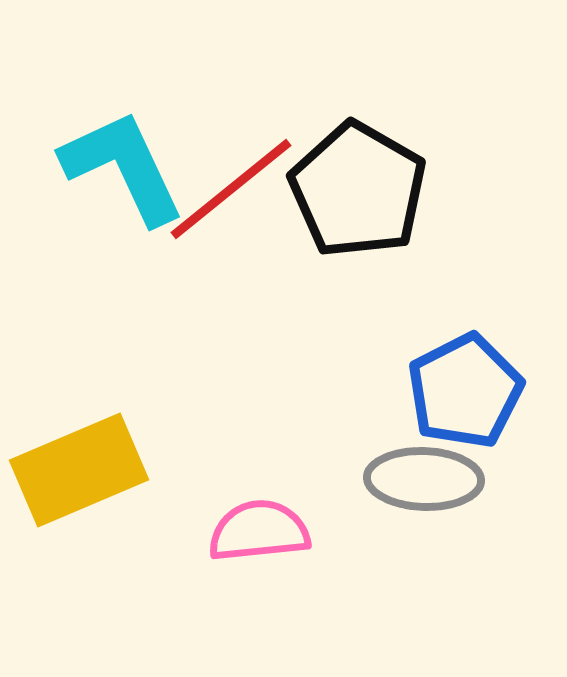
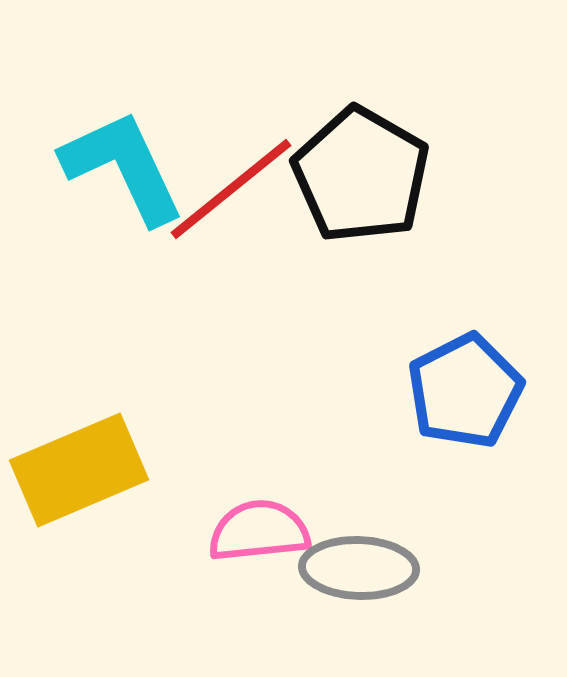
black pentagon: moved 3 px right, 15 px up
gray ellipse: moved 65 px left, 89 px down
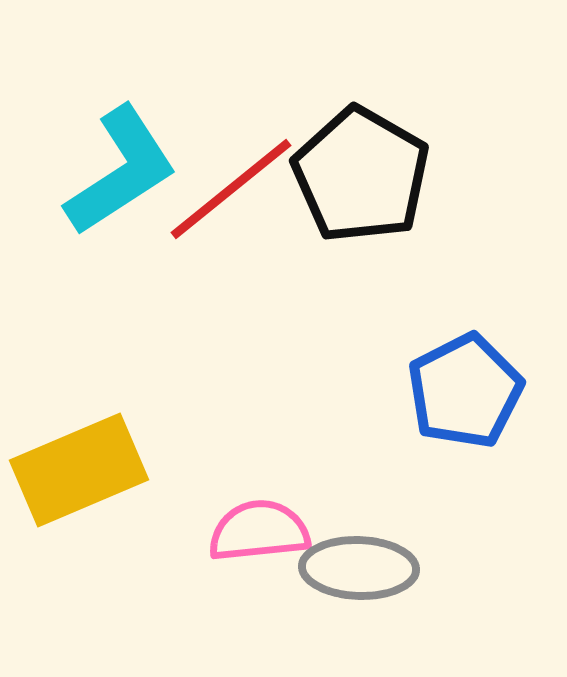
cyan L-shape: moved 2 px left, 4 px down; rotated 82 degrees clockwise
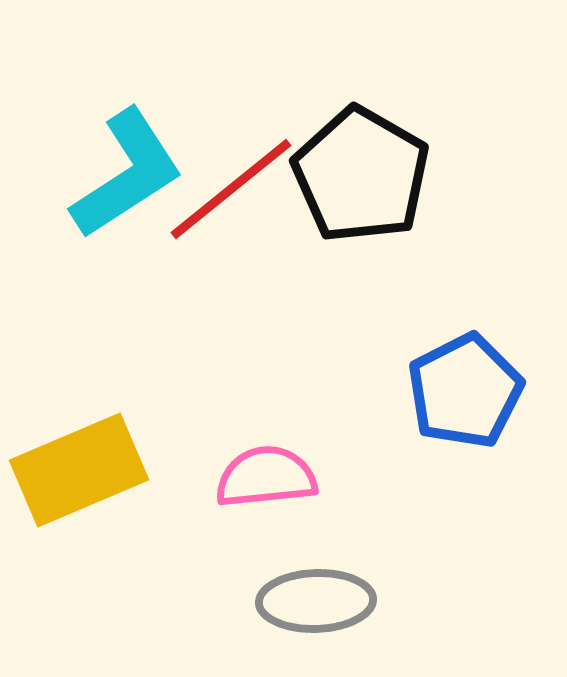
cyan L-shape: moved 6 px right, 3 px down
pink semicircle: moved 7 px right, 54 px up
gray ellipse: moved 43 px left, 33 px down; rotated 4 degrees counterclockwise
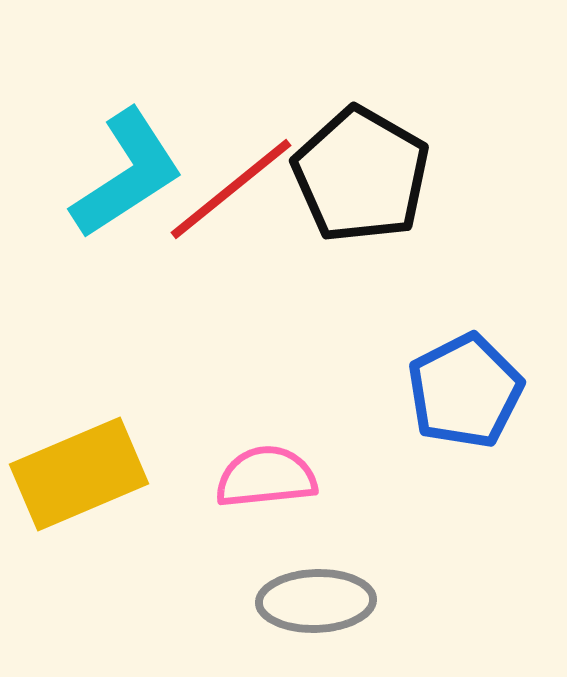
yellow rectangle: moved 4 px down
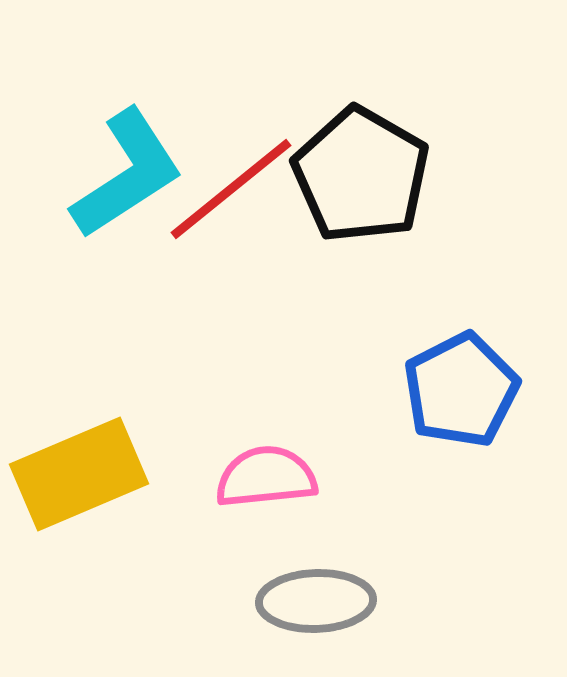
blue pentagon: moved 4 px left, 1 px up
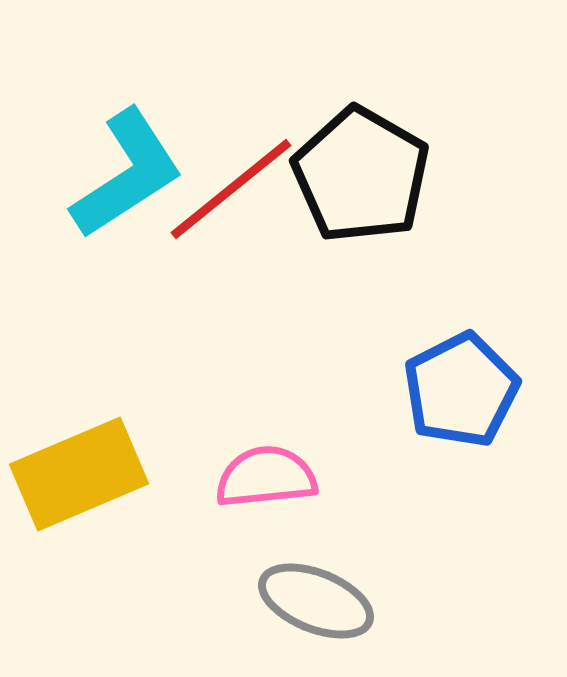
gray ellipse: rotated 24 degrees clockwise
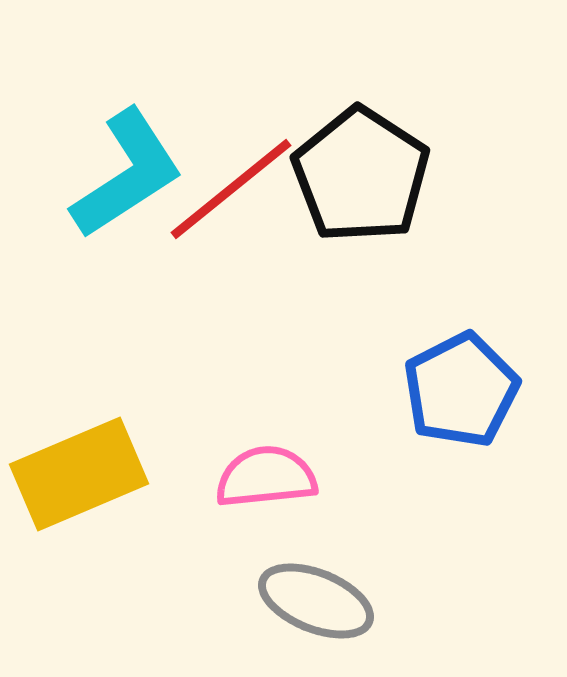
black pentagon: rotated 3 degrees clockwise
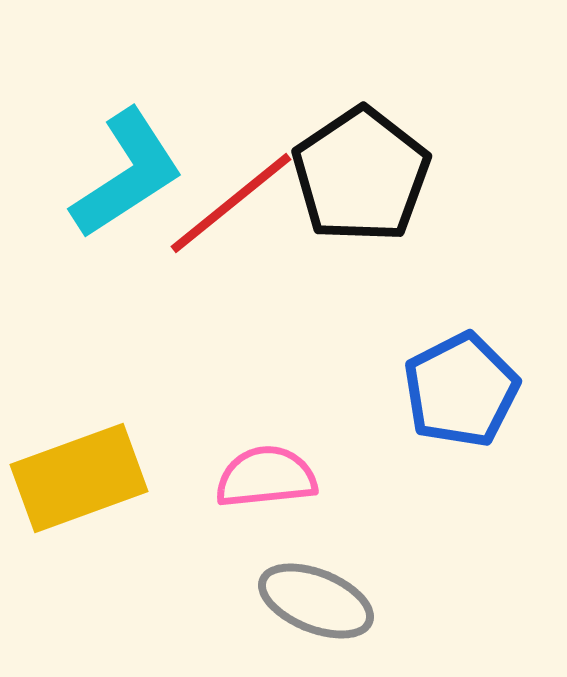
black pentagon: rotated 5 degrees clockwise
red line: moved 14 px down
yellow rectangle: moved 4 px down; rotated 3 degrees clockwise
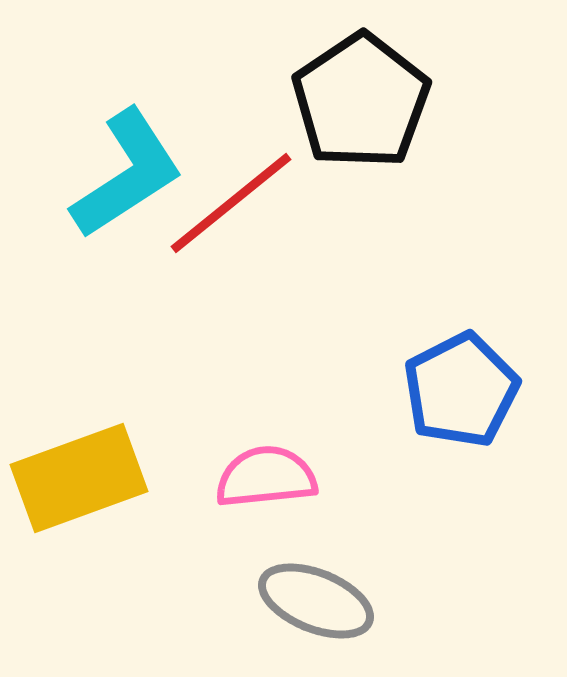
black pentagon: moved 74 px up
